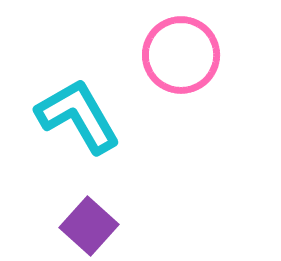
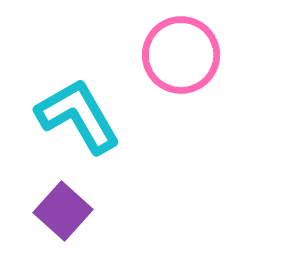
purple square: moved 26 px left, 15 px up
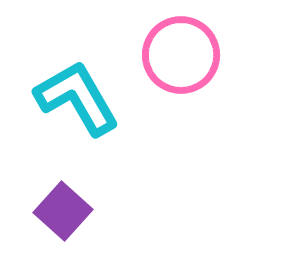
cyan L-shape: moved 1 px left, 18 px up
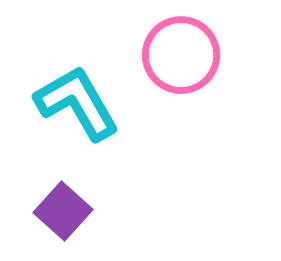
cyan L-shape: moved 5 px down
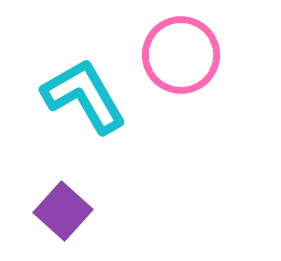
cyan L-shape: moved 7 px right, 7 px up
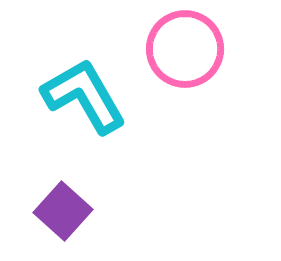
pink circle: moved 4 px right, 6 px up
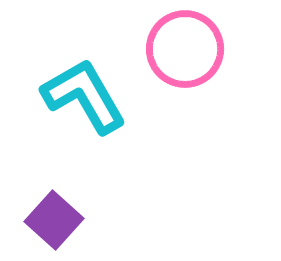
purple square: moved 9 px left, 9 px down
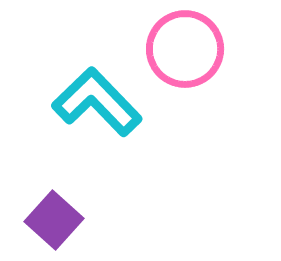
cyan L-shape: moved 13 px right, 6 px down; rotated 14 degrees counterclockwise
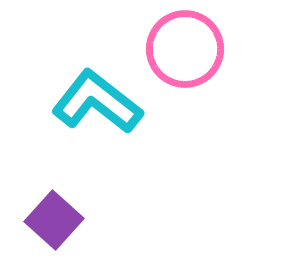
cyan L-shape: rotated 8 degrees counterclockwise
